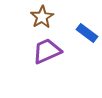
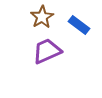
blue rectangle: moved 8 px left, 8 px up
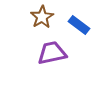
purple trapezoid: moved 5 px right, 2 px down; rotated 12 degrees clockwise
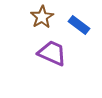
purple trapezoid: rotated 36 degrees clockwise
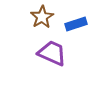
blue rectangle: moved 3 px left, 1 px up; rotated 55 degrees counterclockwise
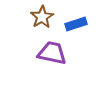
purple trapezoid: rotated 12 degrees counterclockwise
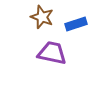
brown star: rotated 20 degrees counterclockwise
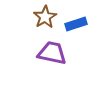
brown star: moved 3 px right; rotated 20 degrees clockwise
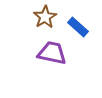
blue rectangle: moved 2 px right, 3 px down; rotated 60 degrees clockwise
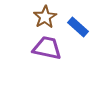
purple trapezoid: moved 5 px left, 5 px up
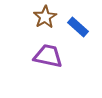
purple trapezoid: moved 1 px right, 8 px down
